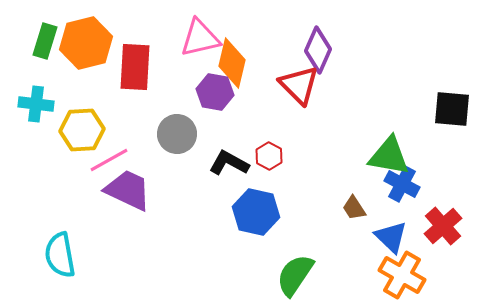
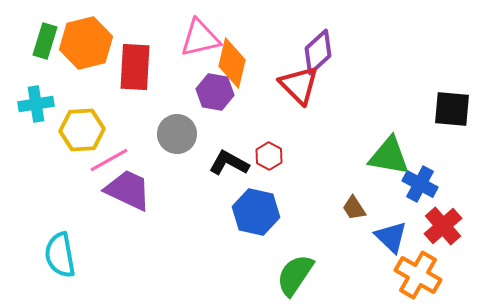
purple diamond: moved 2 px down; rotated 24 degrees clockwise
cyan cross: rotated 16 degrees counterclockwise
blue cross: moved 18 px right
orange cross: moved 16 px right
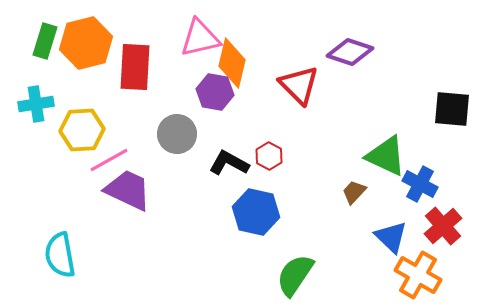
purple diamond: moved 32 px right; rotated 60 degrees clockwise
green triangle: moved 3 px left; rotated 15 degrees clockwise
brown trapezoid: moved 16 px up; rotated 76 degrees clockwise
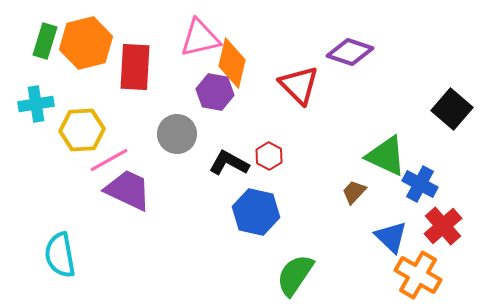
black square: rotated 36 degrees clockwise
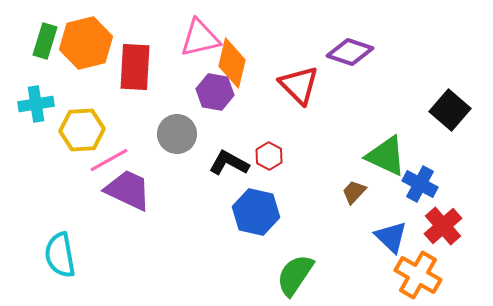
black square: moved 2 px left, 1 px down
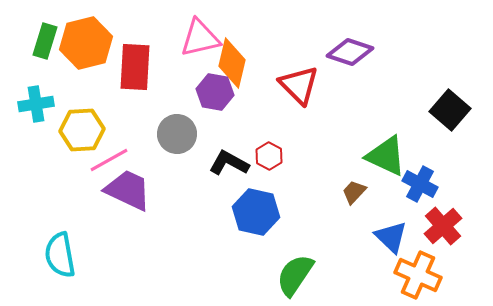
orange cross: rotated 6 degrees counterclockwise
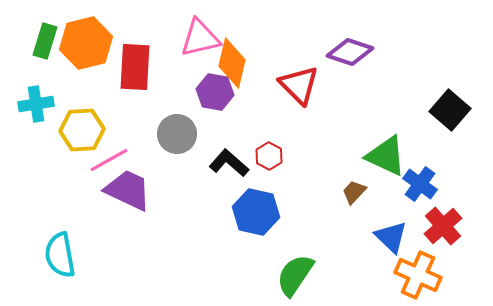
black L-shape: rotated 12 degrees clockwise
blue cross: rotated 8 degrees clockwise
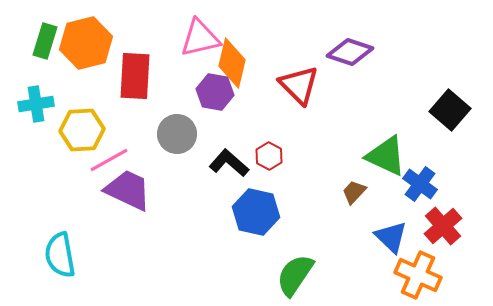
red rectangle: moved 9 px down
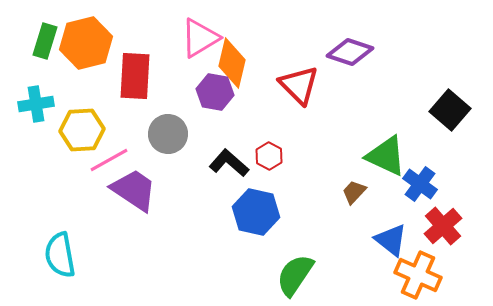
pink triangle: rotated 18 degrees counterclockwise
gray circle: moved 9 px left
purple trapezoid: moved 6 px right; rotated 9 degrees clockwise
blue triangle: moved 3 px down; rotated 6 degrees counterclockwise
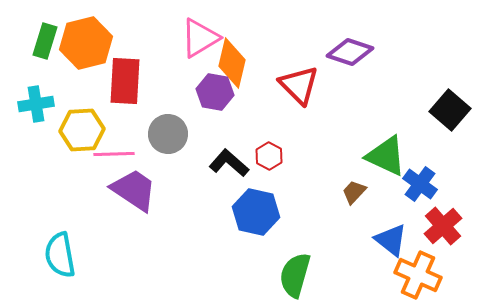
red rectangle: moved 10 px left, 5 px down
pink line: moved 5 px right, 6 px up; rotated 27 degrees clockwise
green semicircle: rotated 18 degrees counterclockwise
